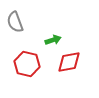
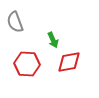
green arrow: rotated 84 degrees clockwise
red hexagon: rotated 10 degrees counterclockwise
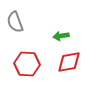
green arrow: moved 8 px right, 4 px up; rotated 105 degrees clockwise
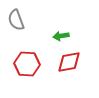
gray semicircle: moved 1 px right, 2 px up
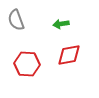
green arrow: moved 12 px up
red diamond: moved 7 px up
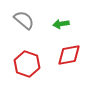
gray semicircle: moved 8 px right; rotated 150 degrees clockwise
red hexagon: rotated 15 degrees clockwise
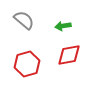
green arrow: moved 2 px right, 2 px down
red hexagon: rotated 25 degrees clockwise
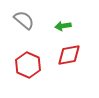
red hexagon: moved 1 px right, 1 px down; rotated 20 degrees counterclockwise
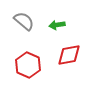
gray semicircle: moved 1 px down
green arrow: moved 6 px left, 1 px up
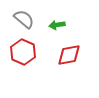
gray semicircle: moved 2 px up
red hexagon: moved 5 px left, 13 px up
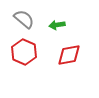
red hexagon: moved 1 px right
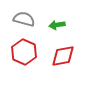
gray semicircle: rotated 25 degrees counterclockwise
red diamond: moved 6 px left, 1 px down
